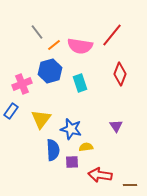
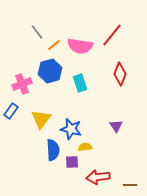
yellow semicircle: moved 1 px left
red arrow: moved 2 px left, 2 px down; rotated 15 degrees counterclockwise
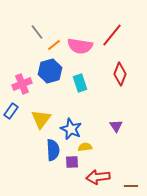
blue star: rotated 10 degrees clockwise
brown line: moved 1 px right, 1 px down
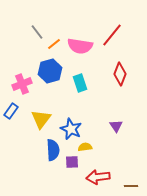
orange line: moved 1 px up
